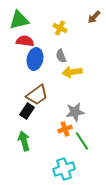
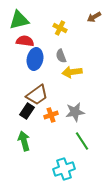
brown arrow: rotated 16 degrees clockwise
orange cross: moved 14 px left, 14 px up
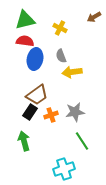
green triangle: moved 6 px right
black rectangle: moved 3 px right, 1 px down
